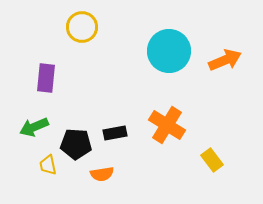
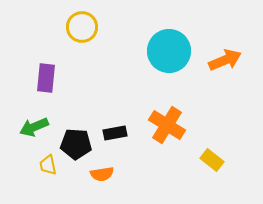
yellow rectangle: rotated 15 degrees counterclockwise
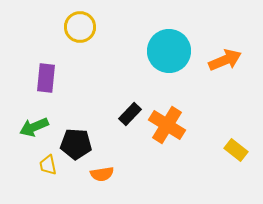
yellow circle: moved 2 px left
black rectangle: moved 15 px right, 19 px up; rotated 35 degrees counterclockwise
yellow rectangle: moved 24 px right, 10 px up
